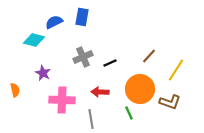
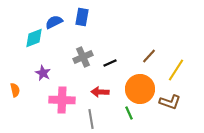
cyan diamond: moved 2 px up; rotated 35 degrees counterclockwise
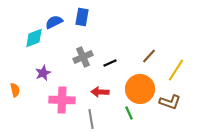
purple star: rotated 21 degrees clockwise
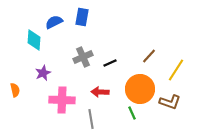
cyan diamond: moved 2 px down; rotated 65 degrees counterclockwise
green line: moved 3 px right
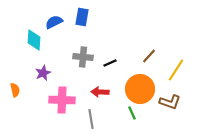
gray cross: rotated 30 degrees clockwise
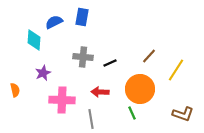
brown L-shape: moved 13 px right, 12 px down
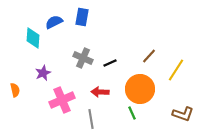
cyan diamond: moved 1 px left, 2 px up
gray cross: moved 1 px down; rotated 18 degrees clockwise
pink cross: rotated 25 degrees counterclockwise
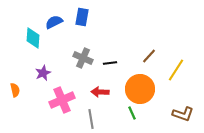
black line: rotated 16 degrees clockwise
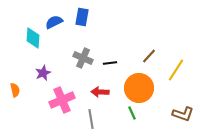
orange circle: moved 1 px left, 1 px up
